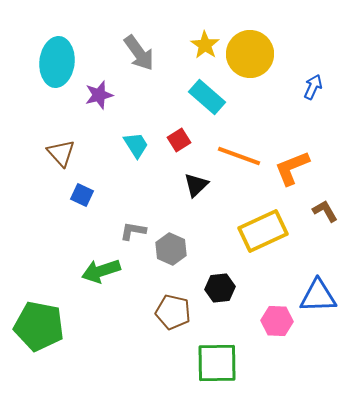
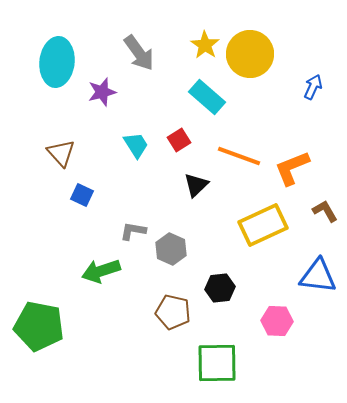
purple star: moved 3 px right, 3 px up
yellow rectangle: moved 6 px up
blue triangle: moved 20 px up; rotated 9 degrees clockwise
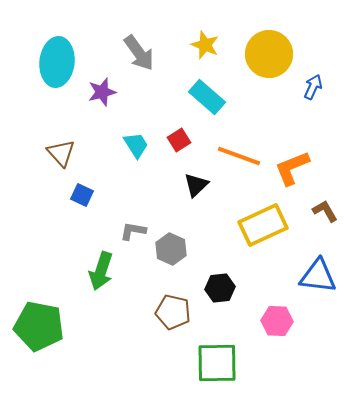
yellow star: rotated 12 degrees counterclockwise
yellow circle: moved 19 px right
green arrow: rotated 54 degrees counterclockwise
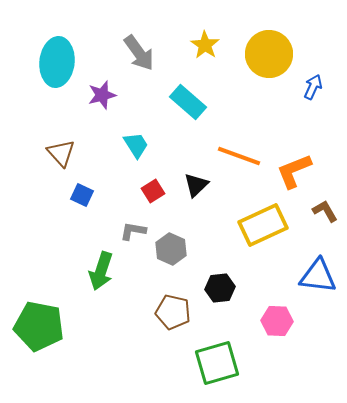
yellow star: rotated 12 degrees clockwise
purple star: moved 3 px down
cyan rectangle: moved 19 px left, 5 px down
red square: moved 26 px left, 51 px down
orange L-shape: moved 2 px right, 3 px down
green square: rotated 15 degrees counterclockwise
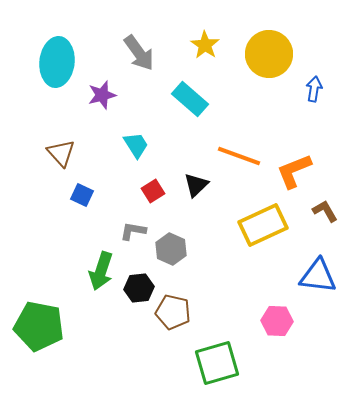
blue arrow: moved 1 px right, 2 px down; rotated 15 degrees counterclockwise
cyan rectangle: moved 2 px right, 3 px up
black hexagon: moved 81 px left
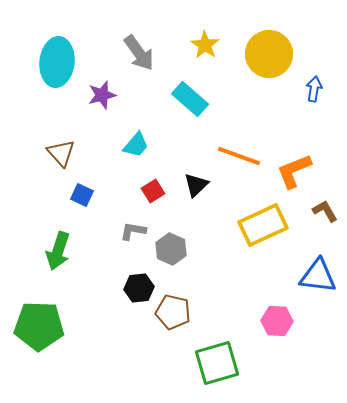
cyan trapezoid: rotated 72 degrees clockwise
green arrow: moved 43 px left, 20 px up
green pentagon: rotated 9 degrees counterclockwise
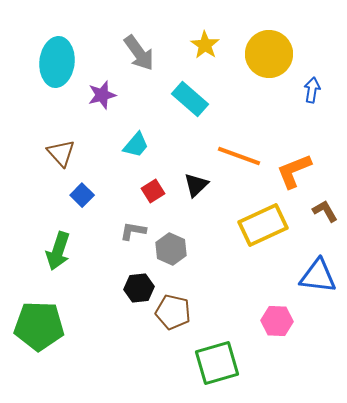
blue arrow: moved 2 px left, 1 px down
blue square: rotated 20 degrees clockwise
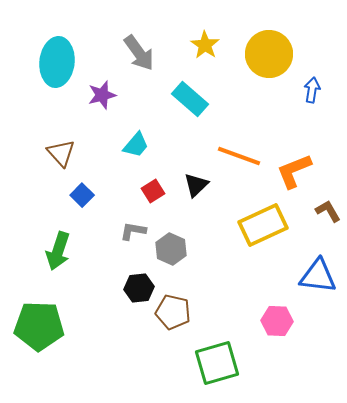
brown L-shape: moved 3 px right
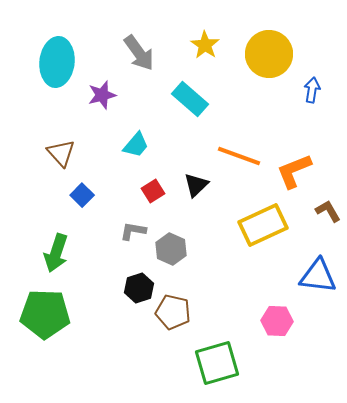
green arrow: moved 2 px left, 2 px down
black hexagon: rotated 12 degrees counterclockwise
green pentagon: moved 6 px right, 12 px up
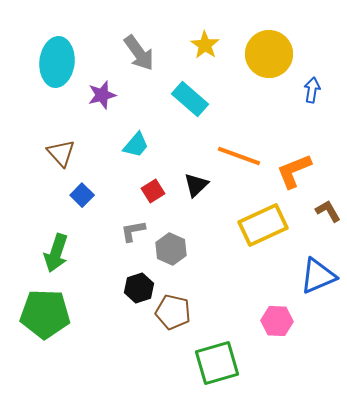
gray L-shape: rotated 20 degrees counterclockwise
blue triangle: rotated 30 degrees counterclockwise
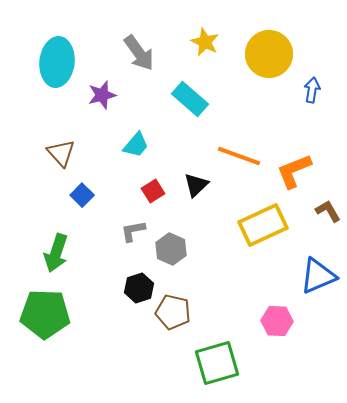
yellow star: moved 3 px up; rotated 8 degrees counterclockwise
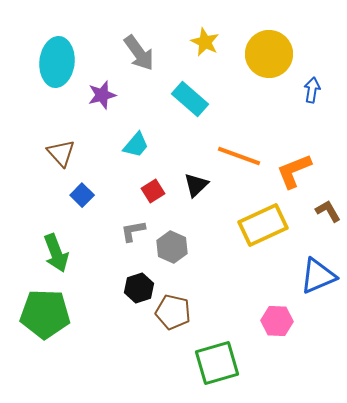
gray hexagon: moved 1 px right, 2 px up
green arrow: rotated 39 degrees counterclockwise
